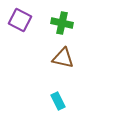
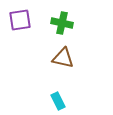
purple square: rotated 35 degrees counterclockwise
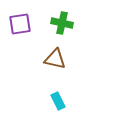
purple square: moved 4 px down
brown triangle: moved 8 px left, 1 px down
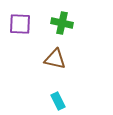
purple square: rotated 10 degrees clockwise
